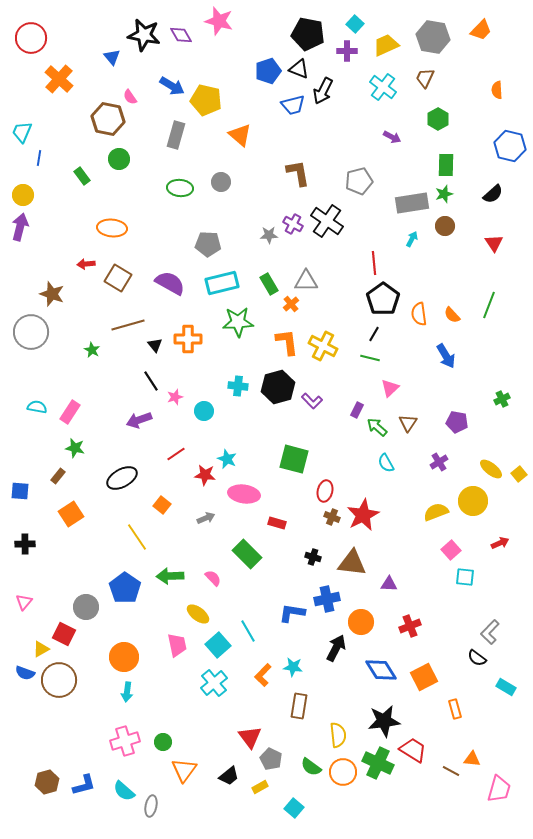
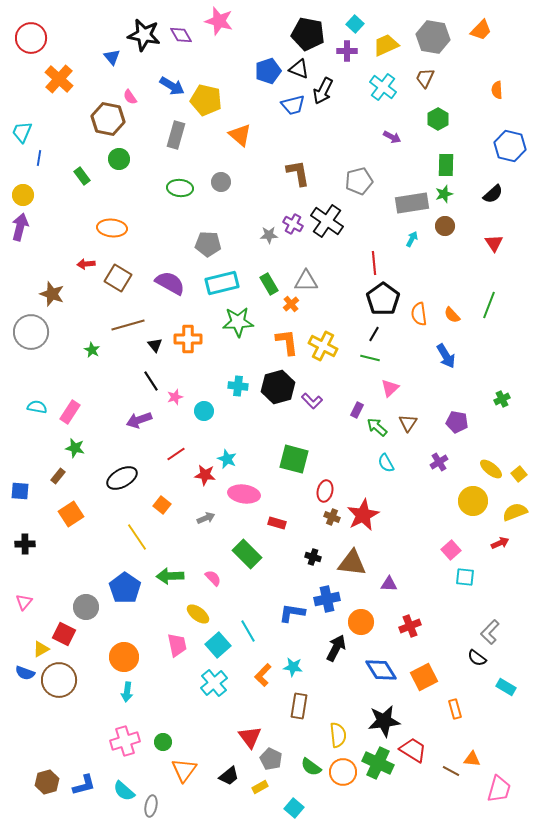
yellow semicircle at (436, 512): moved 79 px right
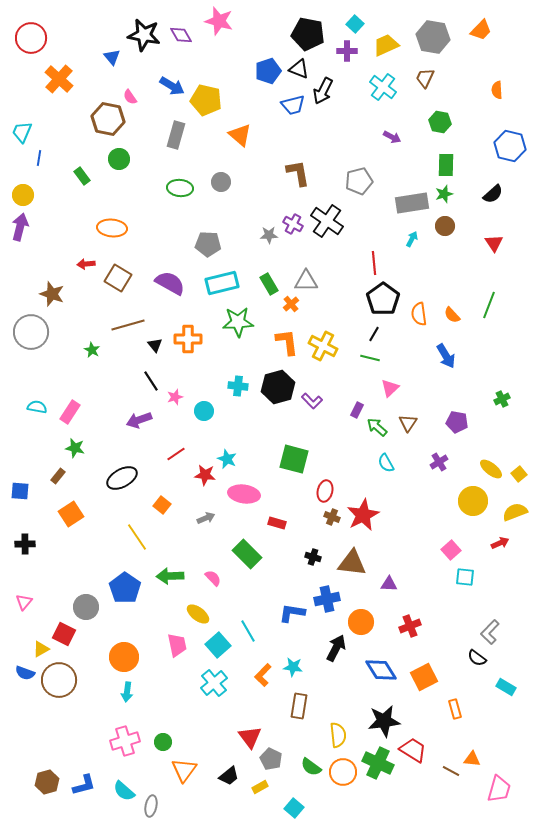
green hexagon at (438, 119): moved 2 px right, 3 px down; rotated 20 degrees counterclockwise
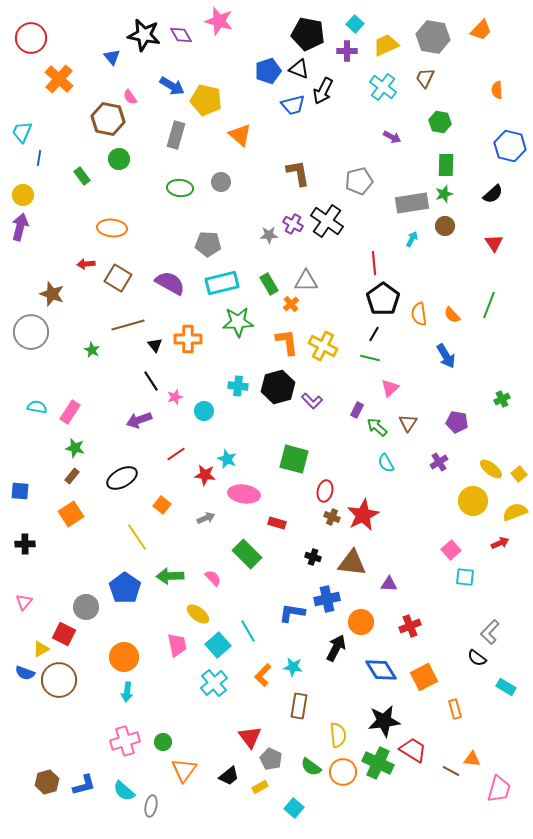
brown rectangle at (58, 476): moved 14 px right
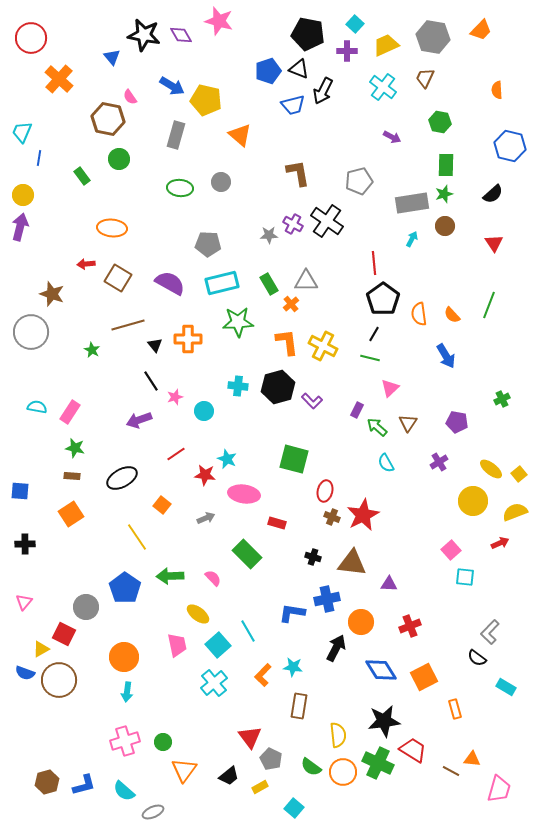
brown rectangle at (72, 476): rotated 56 degrees clockwise
gray ellipse at (151, 806): moved 2 px right, 6 px down; rotated 55 degrees clockwise
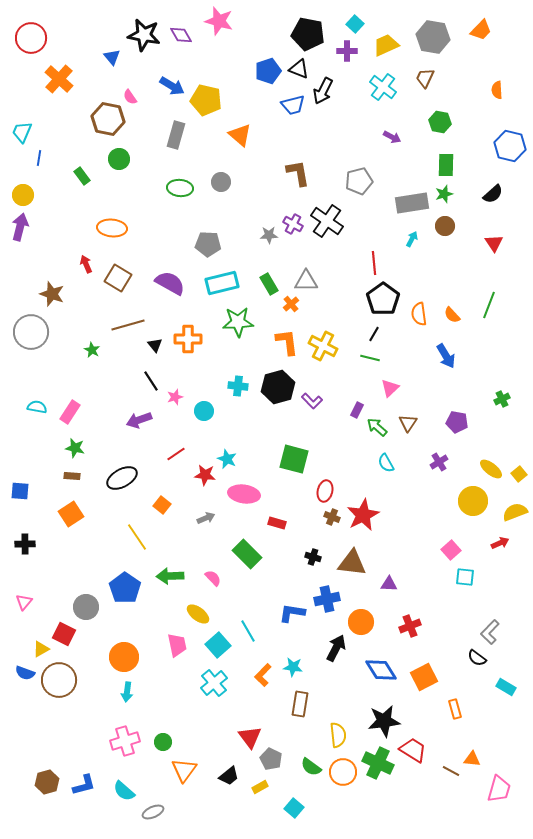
red arrow at (86, 264): rotated 72 degrees clockwise
brown rectangle at (299, 706): moved 1 px right, 2 px up
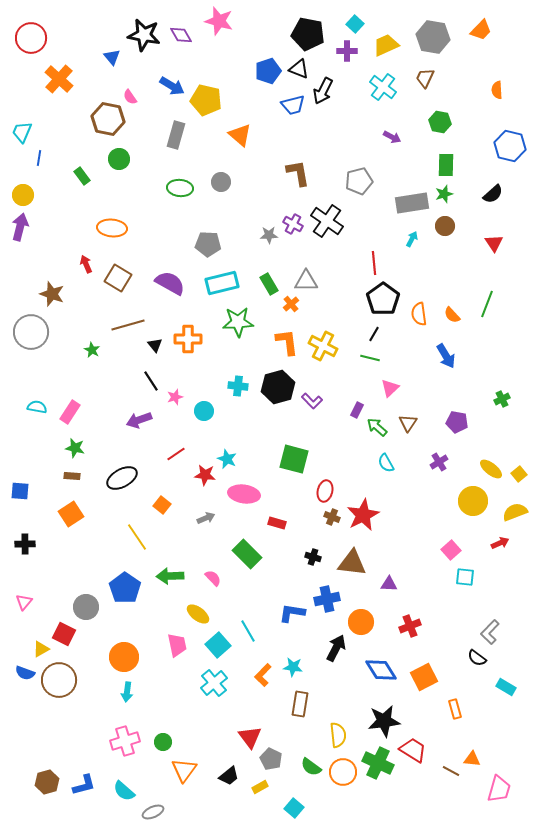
green line at (489, 305): moved 2 px left, 1 px up
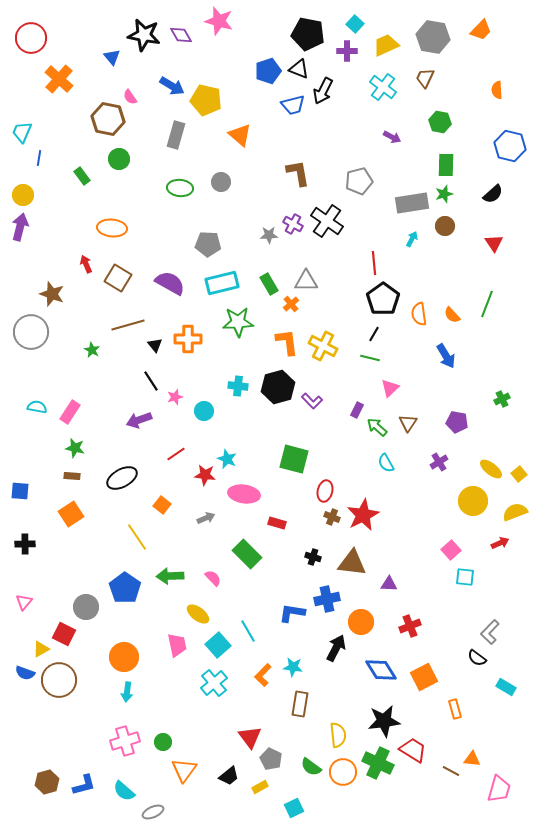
cyan square at (294, 808): rotated 24 degrees clockwise
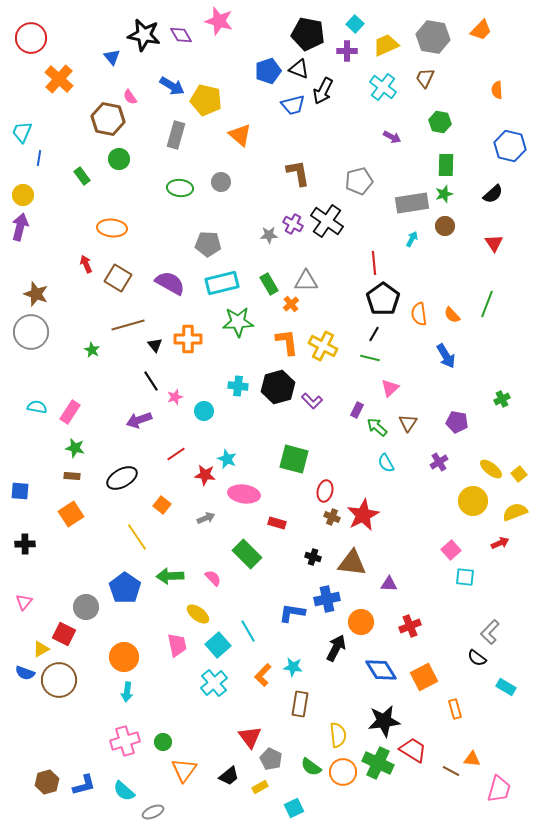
brown star at (52, 294): moved 16 px left
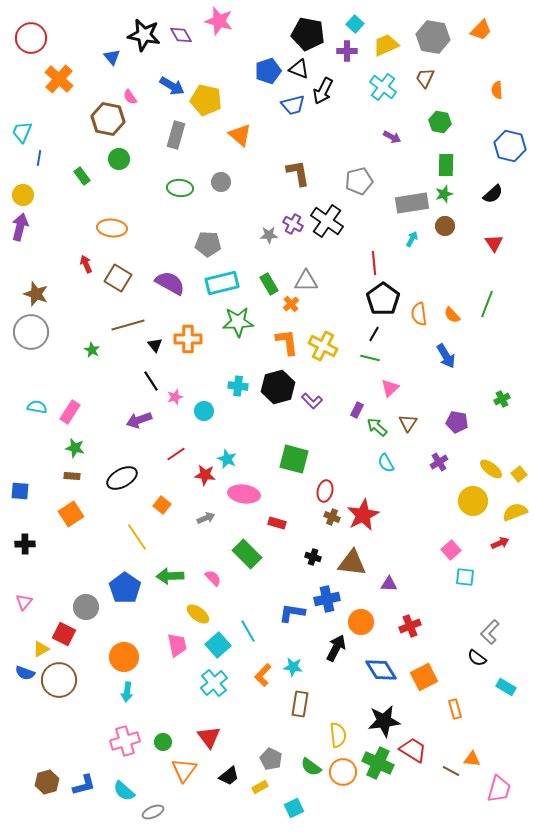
red triangle at (250, 737): moved 41 px left
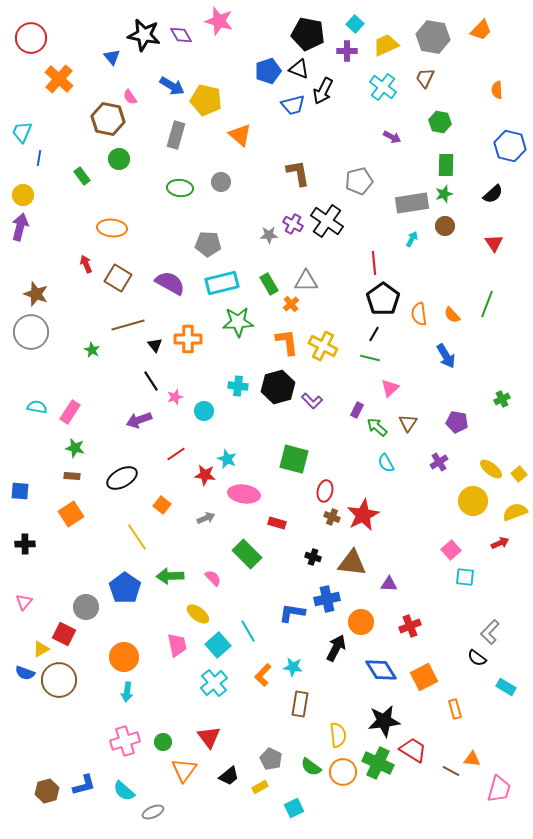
brown hexagon at (47, 782): moved 9 px down
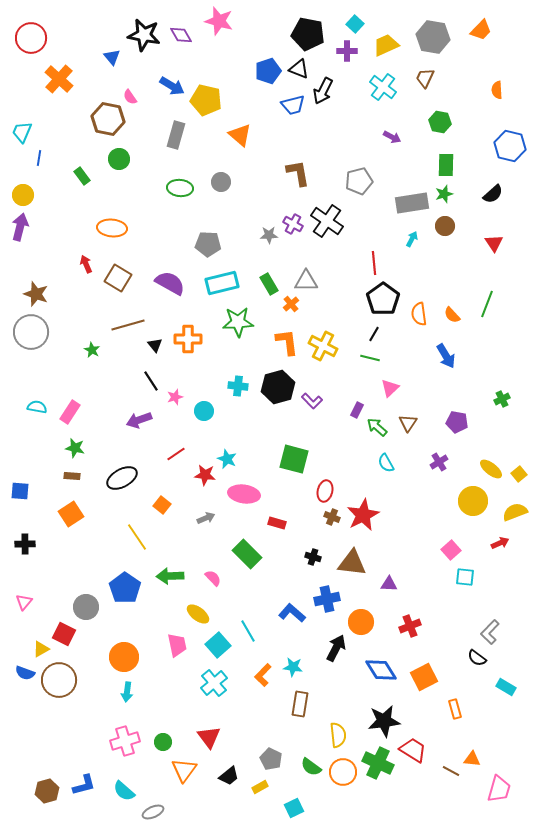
blue L-shape at (292, 613): rotated 32 degrees clockwise
